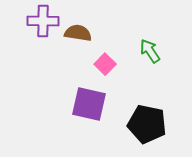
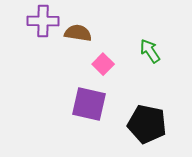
pink square: moved 2 px left
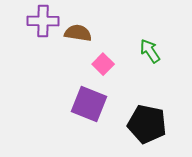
purple square: rotated 9 degrees clockwise
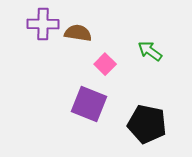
purple cross: moved 3 px down
green arrow: rotated 20 degrees counterclockwise
pink square: moved 2 px right
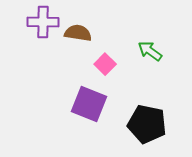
purple cross: moved 2 px up
